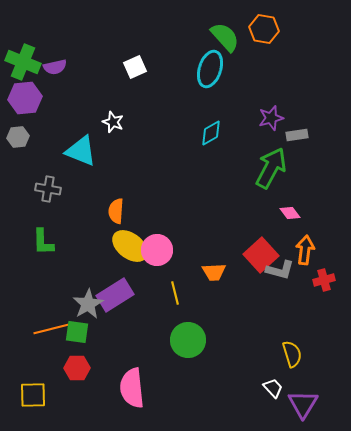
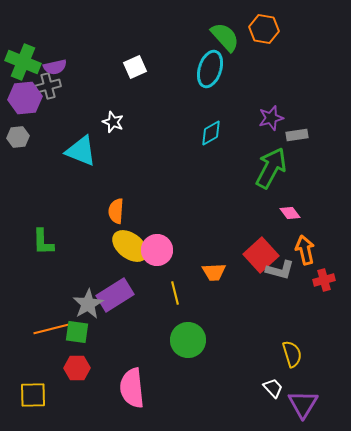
gray cross: moved 103 px up; rotated 25 degrees counterclockwise
orange arrow: rotated 20 degrees counterclockwise
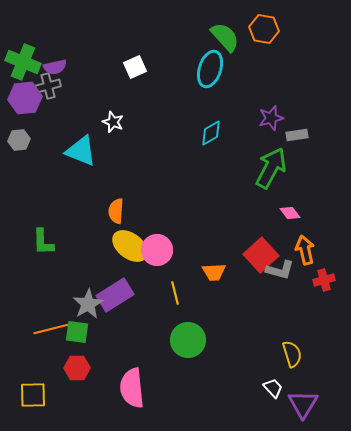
gray hexagon: moved 1 px right, 3 px down
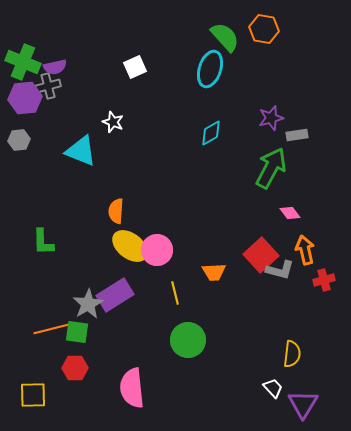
yellow semicircle: rotated 24 degrees clockwise
red hexagon: moved 2 px left
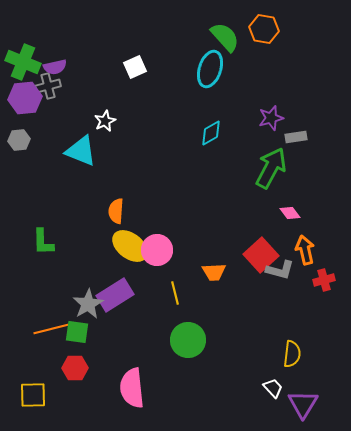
white star: moved 8 px left, 1 px up; rotated 25 degrees clockwise
gray rectangle: moved 1 px left, 2 px down
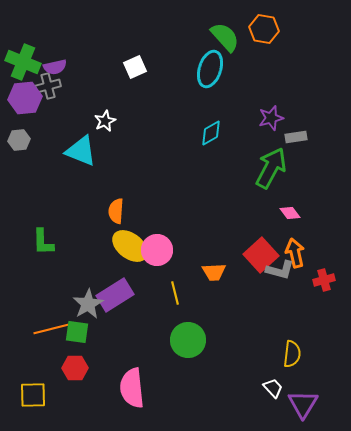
orange arrow: moved 10 px left, 3 px down
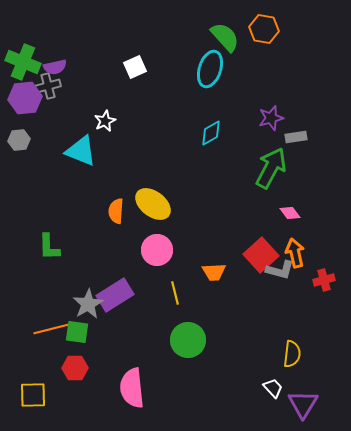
green L-shape: moved 6 px right, 5 px down
yellow ellipse: moved 23 px right, 42 px up
